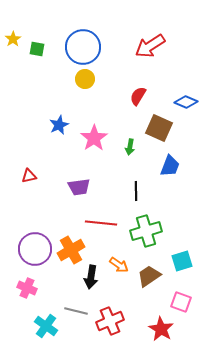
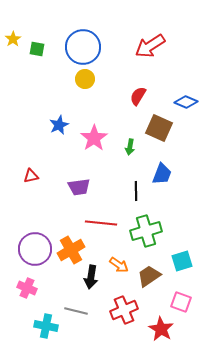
blue trapezoid: moved 8 px left, 8 px down
red triangle: moved 2 px right
red cross: moved 14 px right, 11 px up
cyan cross: rotated 25 degrees counterclockwise
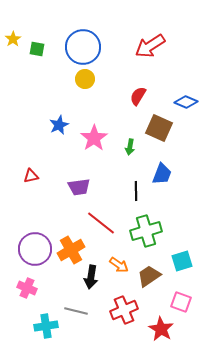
red line: rotated 32 degrees clockwise
cyan cross: rotated 20 degrees counterclockwise
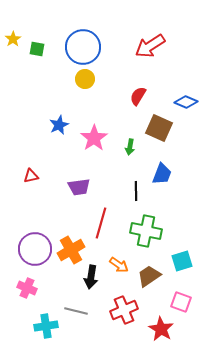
red line: rotated 68 degrees clockwise
green cross: rotated 28 degrees clockwise
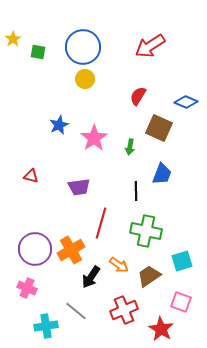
green square: moved 1 px right, 3 px down
red triangle: rotated 28 degrees clockwise
black arrow: rotated 25 degrees clockwise
gray line: rotated 25 degrees clockwise
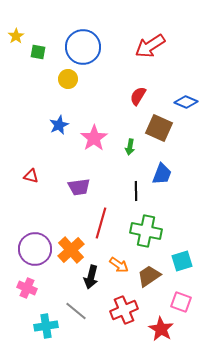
yellow star: moved 3 px right, 3 px up
yellow circle: moved 17 px left
orange cross: rotated 12 degrees counterclockwise
black arrow: rotated 20 degrees counterclockwise
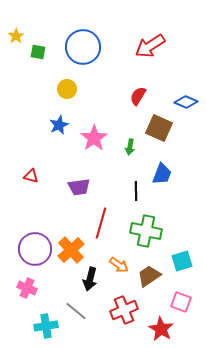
yellow circle: moved 1 px left, 10 px down
black arrow: moved 1 px left, 2 px down
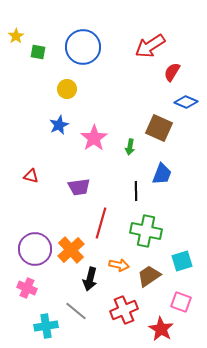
red semicircle: moved 34 px right, 24 px up
orange arrow: rotated 24 degrees counterclockwise
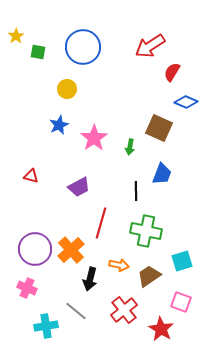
purple trapezoid: rotated 20 degrees counterclockwise
red cross: rotated 16 degrees counterclockwise
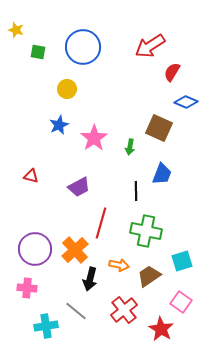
yellow star: moved 6 px up; rotated 21 degrees counterclockwise
orange cross: moved 4 px right
pink cross: rotated 18 degrees counterclockwise
pink square: rotated 15 degrees clockwise
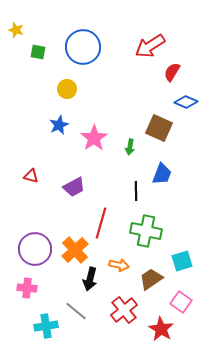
purple trapezoid: moved 5 px left
brown trapezoid: moved 2 px right, 3 px down
